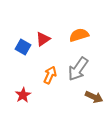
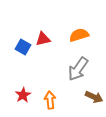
red triangle: rotated 21 degrees clockwise
orange arrow: moved 25 px down; rotated 30 degrees counterclockwise
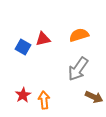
orange arrow: moved 6 px left
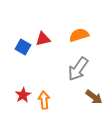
brown arrow: rotated 12 degrees clockwise
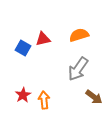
blue square: moved 1 px down
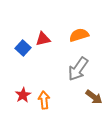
blue square: rotated 14 degrees clockwise
